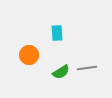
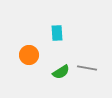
gray line: rotated 18 degrees clockwise
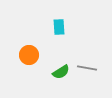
cyan rectangle: moved 2 px right, 6 px up
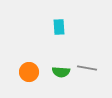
orange circle: moved 17 px down
green semicircle: rotated 36 degrees clockwise
